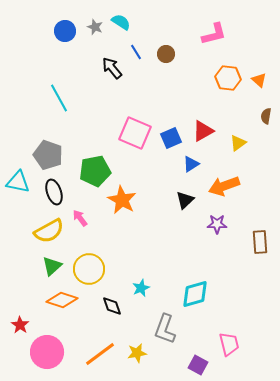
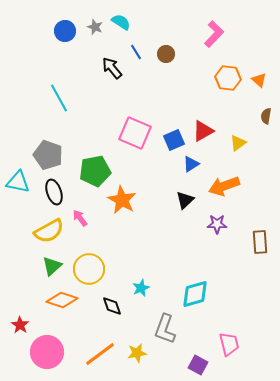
pink L-shape: rotated 32 degrees counterclockwise
blue square: moved 3 px right, 2 px down
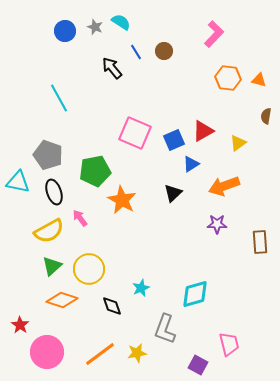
brown circle: moved 2 px left, 3 px up
orange triangle: rotated 28 degrees counterclockwise
black triangle: moved 12 px left, 7 px up
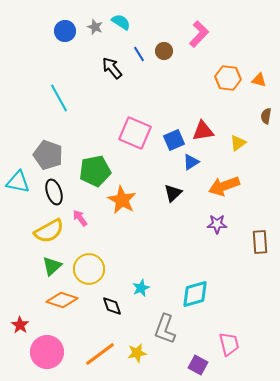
pink L-shape: moved 15 px left
blue line: moved 3 px right, 2 px down
red triangle: rotated 20 degrees clockwise
blue triangle: moved 2 px up
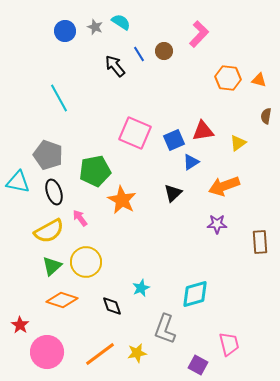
black arrow: moved 3 px right, 2 px up
yellow circle: moved 3 px left, 7 px up
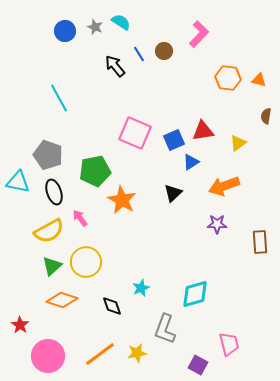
pink circle: moved 1 px right, 4 px down
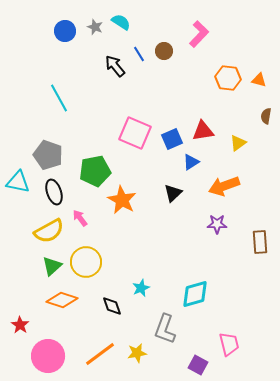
blue square: moved 2 px left, 1 px up
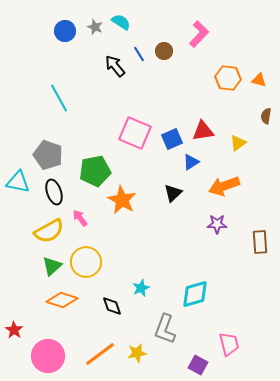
red star: moved 6 px left, 5 px down
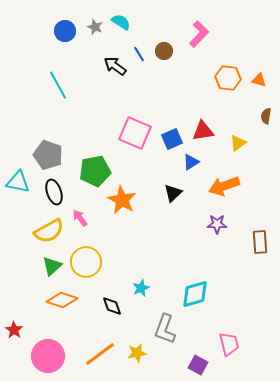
black arrow: rotated 15 degrees counterclockwise
cyan line: moved 1 px left, 13 px up
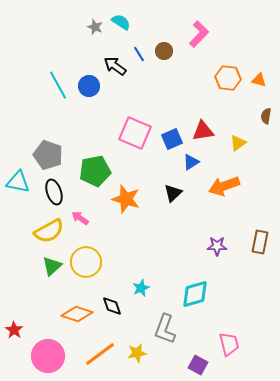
blue circle: moved 24 px right, 55 px down
orange star: moved 4 px right, 1 px up; rotated 12 degrees counterclockwise
pink arrow: rotated 18 degrees counterclockwise
purple star: moved 22 px down
brown rectangle: rotated 15 degrees clockwise
orange diamond: moved 15 px right, 14 px down
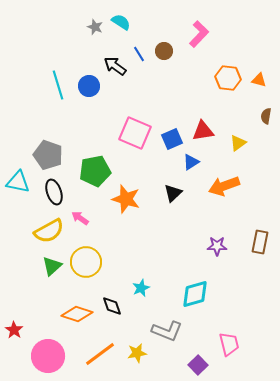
cyan line: rotated 12 degrees clockwise
gray L-shape: moved 2 px right, 2 px down; rotated 88 degrees counterclockwise
purple square: rotated 18 degrees clockwise
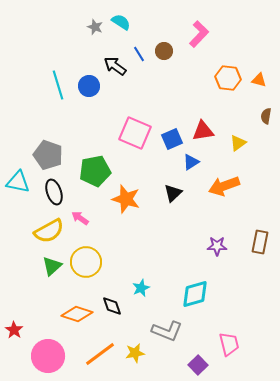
yellow star: moved 2 px left
